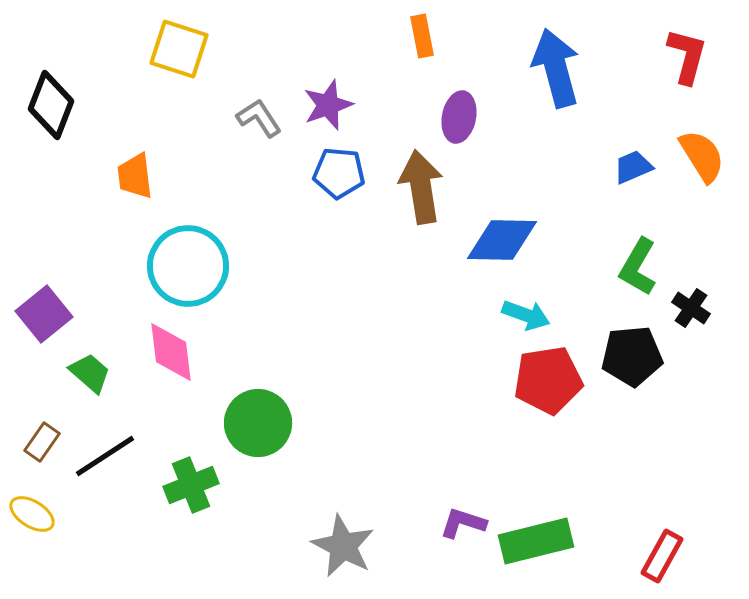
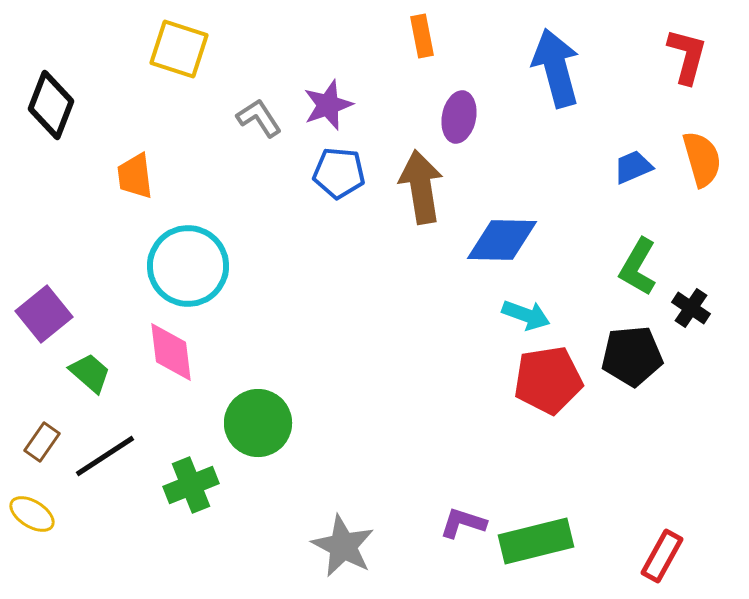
orange semicircle: moved 3 px down; rotated 16 degrees clockwise
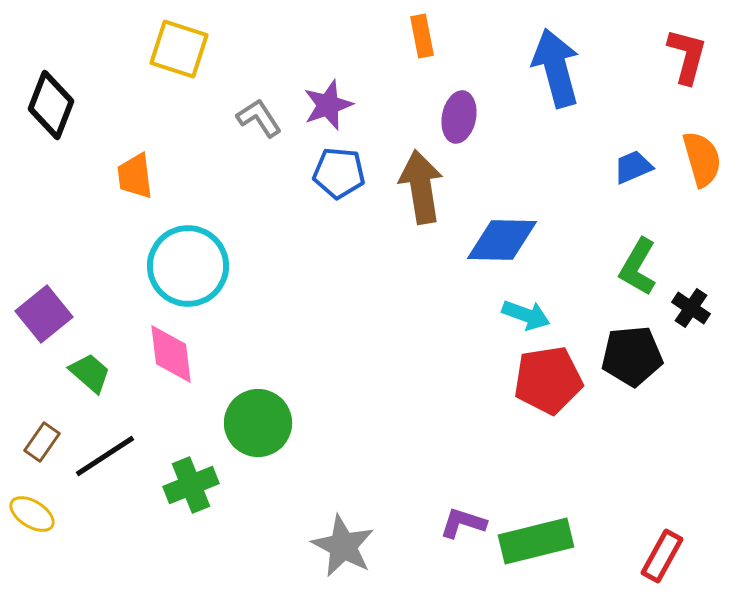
pink diamond: moved 2 px down
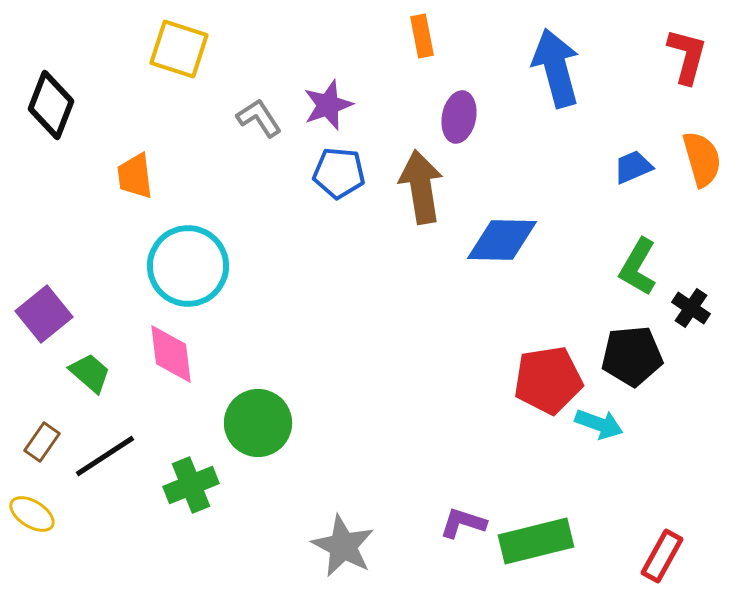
cyan arrow: moved 73 px right, 109 px down
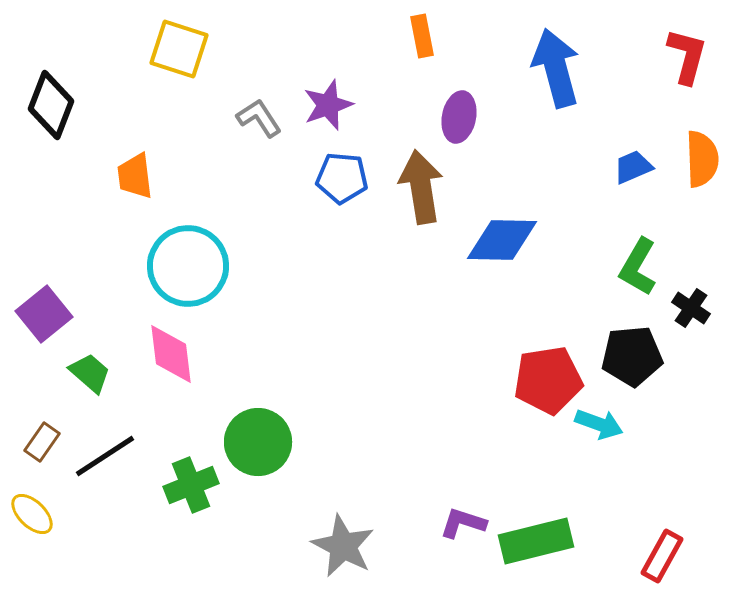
orange semicircle: rotated 14 degrees clockwise
blue pentagon: moved 3 px right, 5 px down
green circle: moved 19 px down
yellow ellipse: rotated 12 degrees clockwise
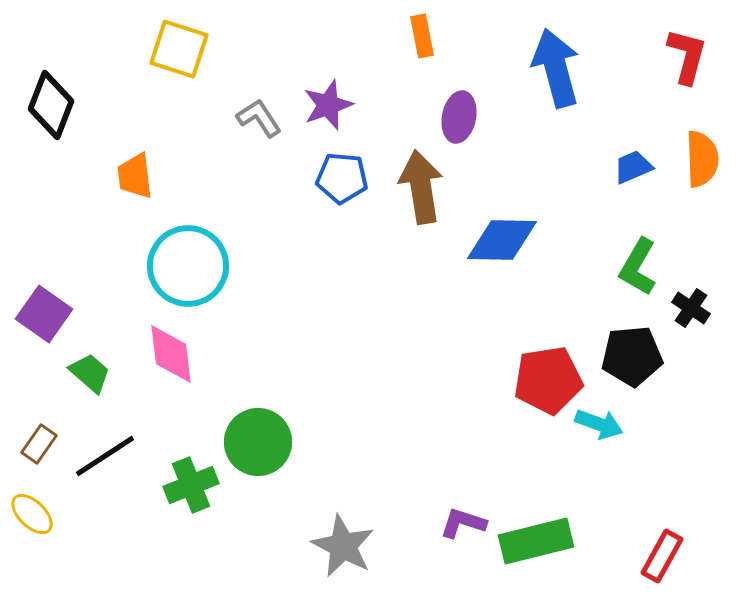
purple square: rotated 16 degrees counterclockwise
brown rectangle: moved 3 px left, 2 px down
